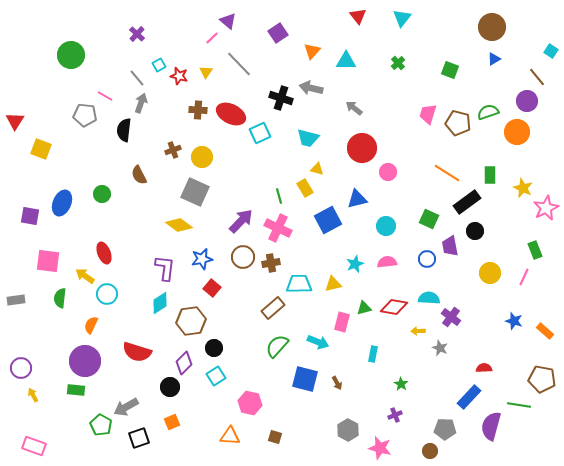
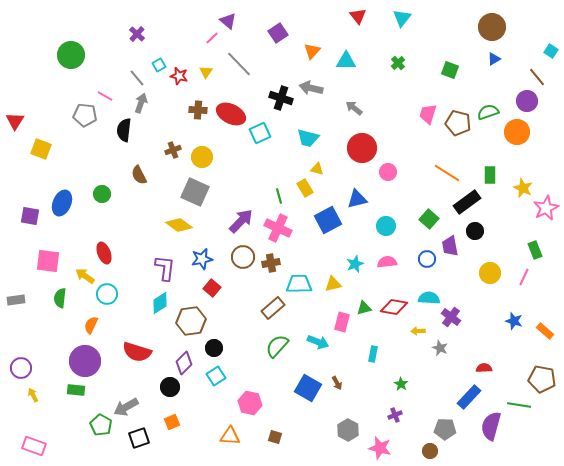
green square at (429, 219): rotated 18 degrees clockwise
blue square at (305, 379): moved 3 px right, 9 px down; rotated 16 degrees clockwise
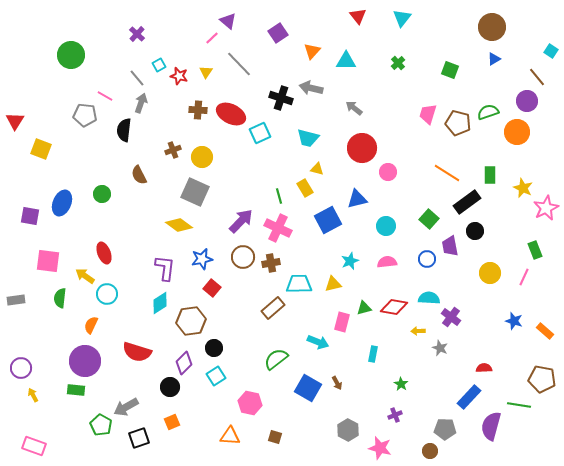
cyan star at (355, 264): moved 5 px left, 3 px up
green semicircle at (277, 346): moved 1 px left, 13 px down; rotated 10 degrees clockwise
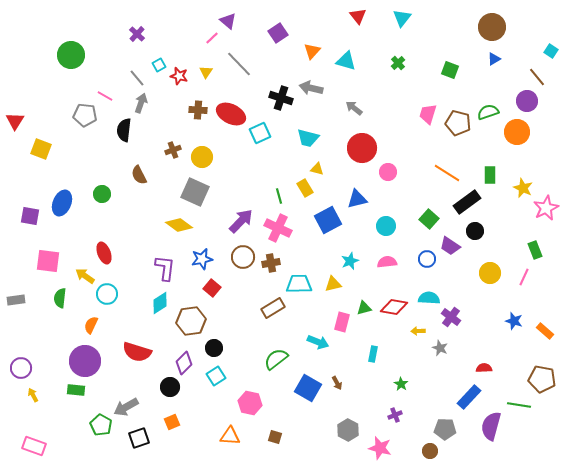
cyan triangle at (346, 61): rotated 15 degrees clockwise
purple trapezoid at (450, 246): rotated 45 degrees counterclockwise
brown rectangle at (273, 308): rotated 10 degrees clockwise
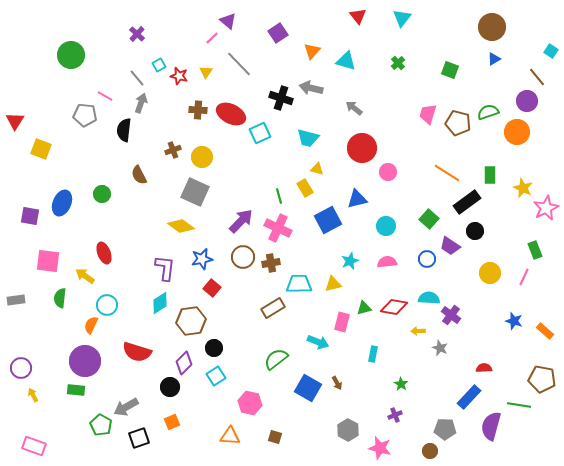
yellow diamond at (179, 225): moved 2 px right, 1 px down
cyan circle at (107, 294): moved 11 px down
purple cross at (451, 317): moved 2 px up
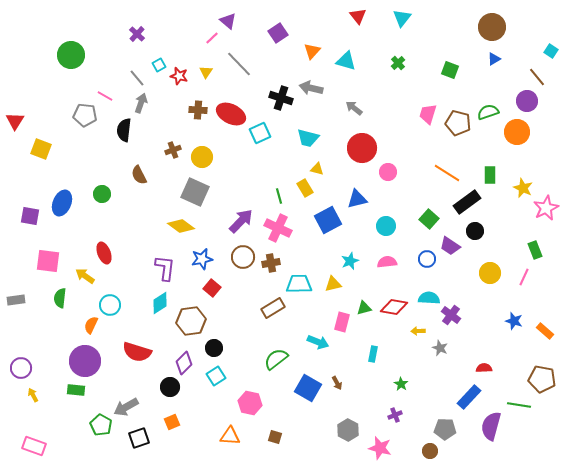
cyan circle at (107, 305): moved 3 px right
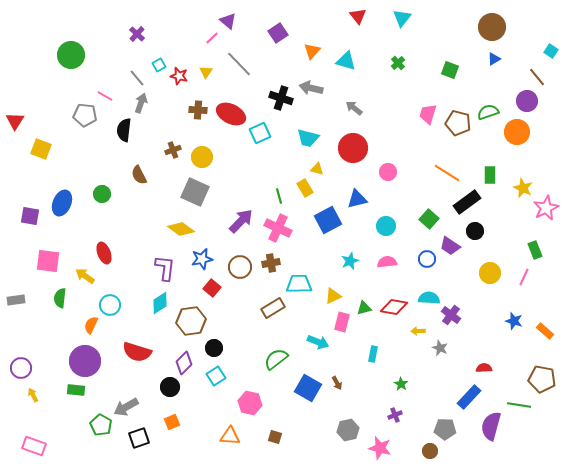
red circle at (362, 148): moved 9 px left
yellow diamond at (181, 226): moved 3 px down
brown circle at (243, 257): moved 3 px left, 10 px down
yellow triangle at (333, 284): moved 12 px down; rotated 12 degrees counterclockwise
gray hexagon at (348, 430): rotated 20 degrees clockwise
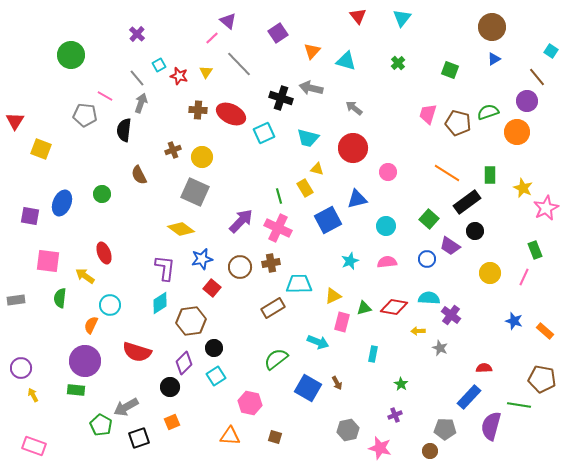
cyan square at (260, 133): moved 4 px right
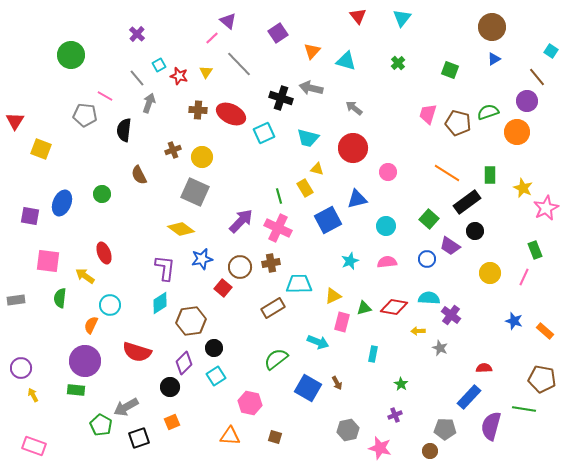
gray arrow at (141, 103): moved 8 px right
red square at (212, 288): moved 11 px right
green line at (519, 405): moved 5 px right, 4 px down
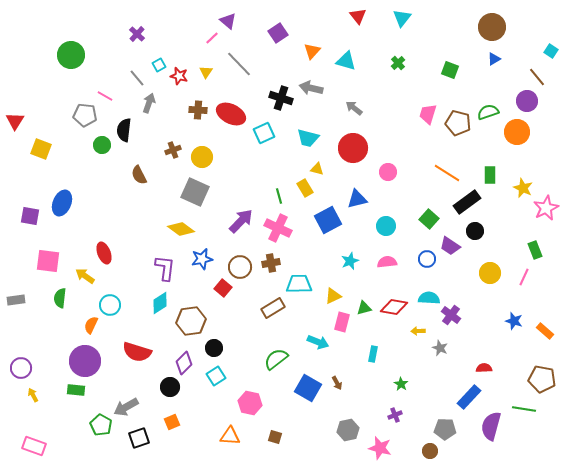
green circle at (102, 194): moved 49 px up
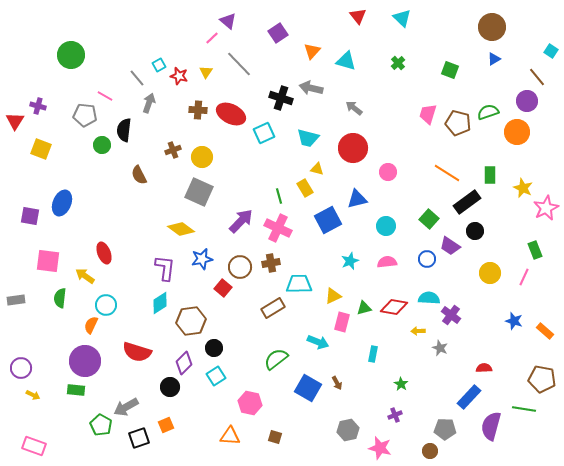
cyan triangle at (402, 18): rotated 24 degrees counterclockwise
purple cross at (137, 34): moved 99 px left, 72 px down; rotated 28 degrees counterclockwise
gray square at (195, 192): moved 4 px right
cyan circle at (110, 305): moved 4 px left
yellow arrow at (33, 395): rotated 144 degrees clockwise
orange square at (172, 422): moved 6 px left, 3 px down
